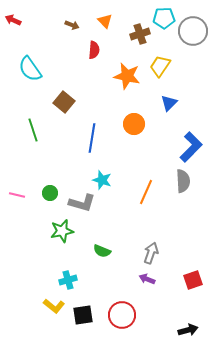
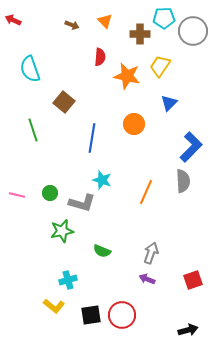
brown cross: rotated 18 degrees clockwise
red semicircle: moved 6 px right, 7 px down
cyan semicircle: rotated 16 degrees clockwise
black square: moved 8 px right
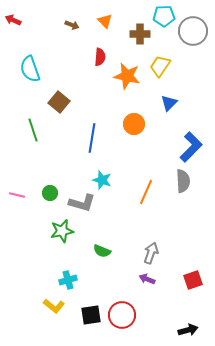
cyan pentagon: moved 2 px up
brown square: moved 5 px left
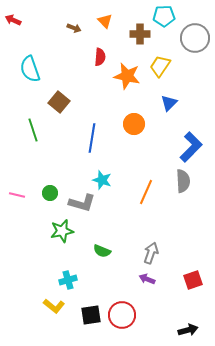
brown arrow: moved 2 px right, 3 px down
gray circle: moved 2 px right, 7 px down
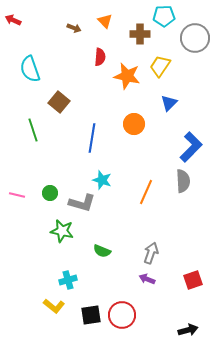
green star: rotated 25 degrees clockwise
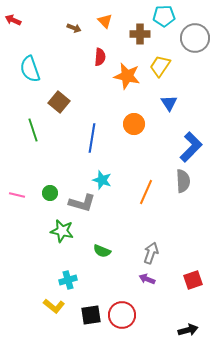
blue triangle: rotated 18 degrees counterclockwise
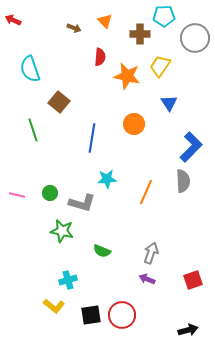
cyan star: moved 5 px right, 1 px up; rotated 24 degrees counterclockwise
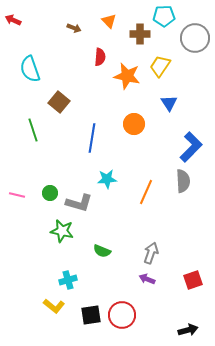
orange triangle: moved 4 px right
gray L-shape: moved 3 px left
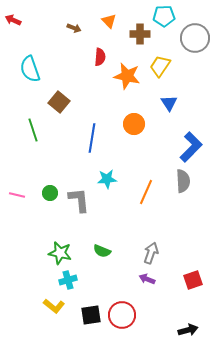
gray L-shape: moved 3 px up; rotated 112 degrees counterclockwise
green star: moved 2 px left, 22 px down
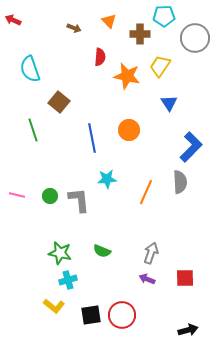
orange circle: moved 5 px left, 6 px down
blue line: rotated 20 degrees counterclockwise
gray semicircle: moved 3 px left, 1 px down
green circle: moved 3 px down
red square: moved 8 px left, 2 px up; rotated 18 degrees clockwise
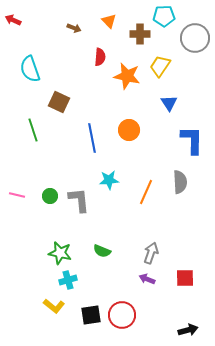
brown square: rotated 15 degrees counterclockwise
blue L-shape: moved 1 px right, 7 px up; rotated 44 degrees counterclockwise
cyan star: moved 2 px right, 1 px down
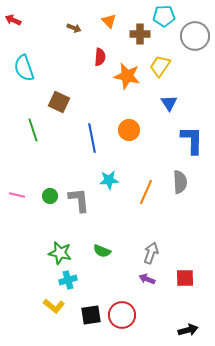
gray circle: moved 2 px up
cyan semicircle: moved 6 px left, 1 px up
